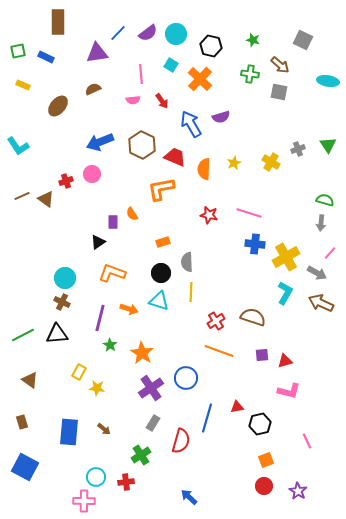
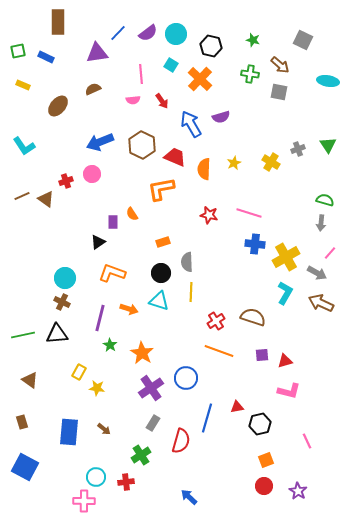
cyan L-shape at (18, 146): moved 6 px right
green line at (23, 335): rotated 15 degrees clockwise
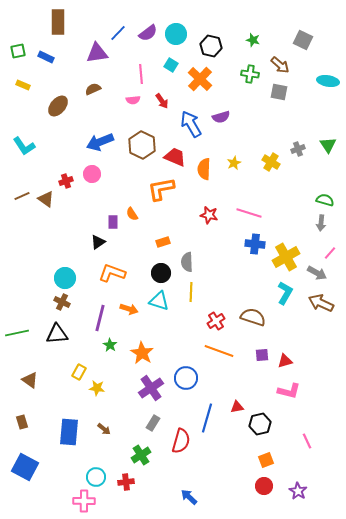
green line at (23, 335): moved 6 px left, 2 px up
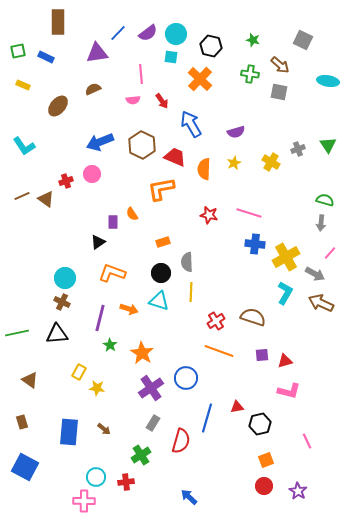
cyan square at (171, 65): moved 8 px up; rotated 24 degrees counterclockwise
purple semicircle at (221, 117): moved 15 px right, 15 px down
gray arrow at (317, 273): moved 2 px left, 1 px down
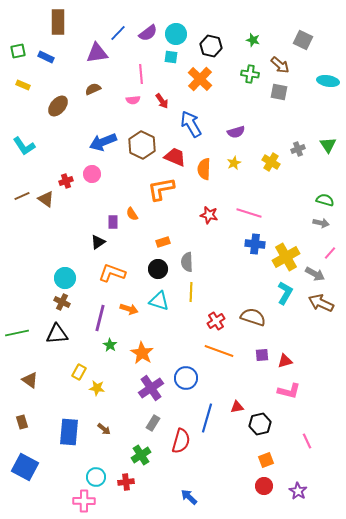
blue arrow at (100, 142): moved 3 px right
gray arrow at (321, 223): rotated 84 degrees counterclockwise
black circle at (161, 273): moved 3 px left, 4 px up
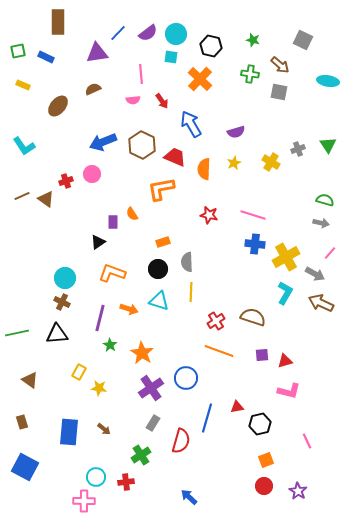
pink line at (249, 213): moved 4 px right, 2 px down
yellow star at (97, 388): moved 2 px right
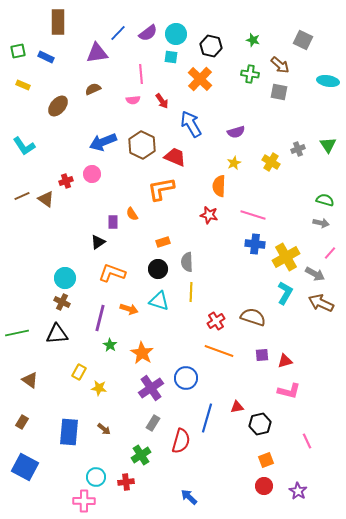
orange semicircle at (204, 169): moved 15 px right, 17 px down
brown rectangle at (22, 422): rotated 48 degrees clockwise
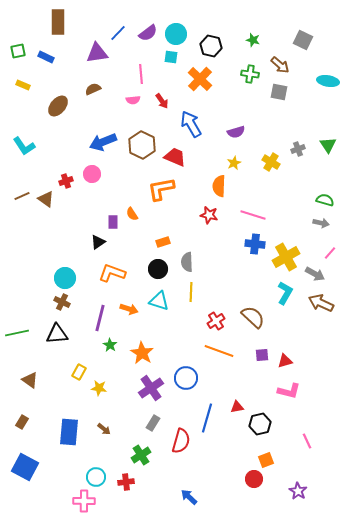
brown semicircle at (253, 317): rotated 25 degrees clockwise
red circle at (264, 486): moved 10 px left, 7 px up
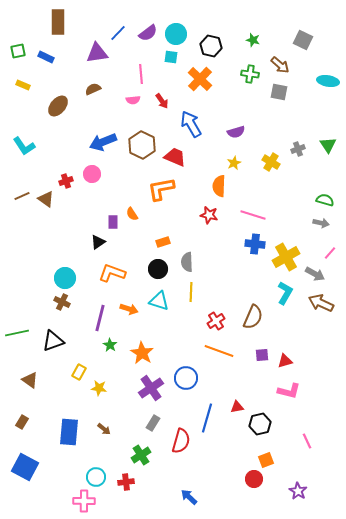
brown semicircle at (253, 317): rotated 70 degrees clockwise
black triangle at (57, 334): moved 4 px left, 7 px down; rotated 15 degrees counterclockwise
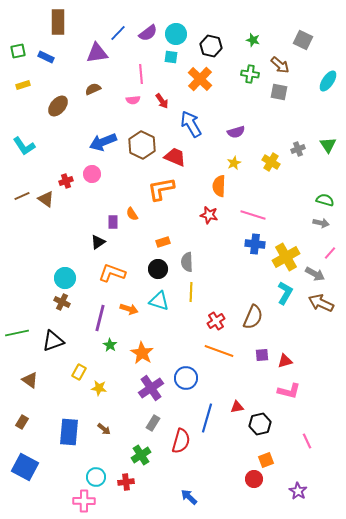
cyan ellipse at (328, 81): rotated 65 degrees counterclockwise
yellow rectangle at (23, 85): rotated 40 degrees counterclockwise
